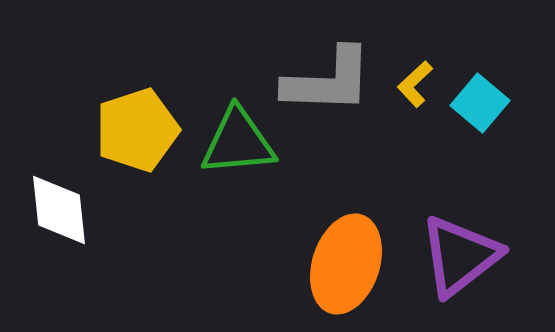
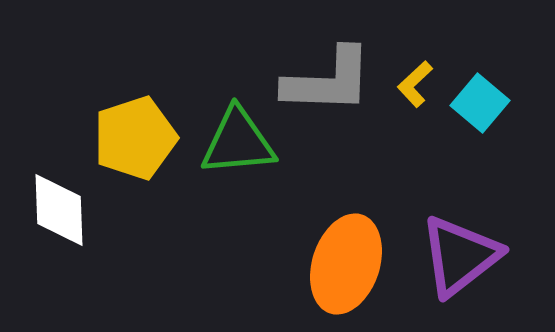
yellow pentagon: moved 2 px left, 8 px down
white diamond: rotated 4 degrees clockwise
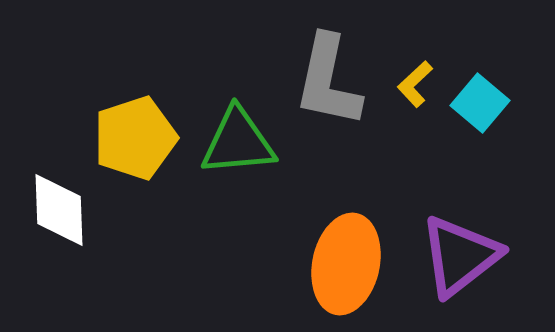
gray L-shape: rotated 100 degrees clockwise
orange ellipse: rotated 6 degrees counterclockwise
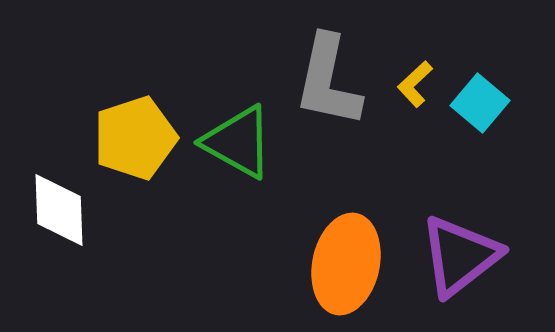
green triangle: rotated 34 degrees clockwise
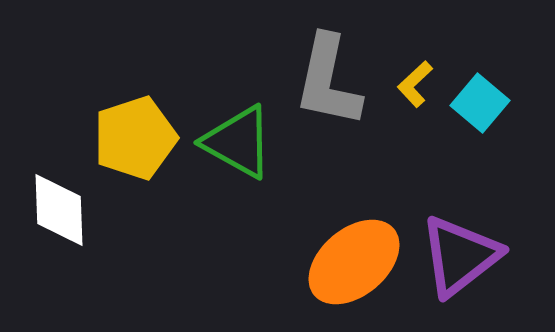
orange ellipse: moved 8 px right, 2 px up; rotated 38 degrees clockwise
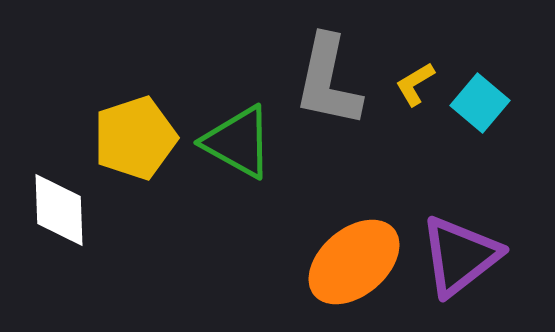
yellow L-shape: rotated 12 degrees clockwise
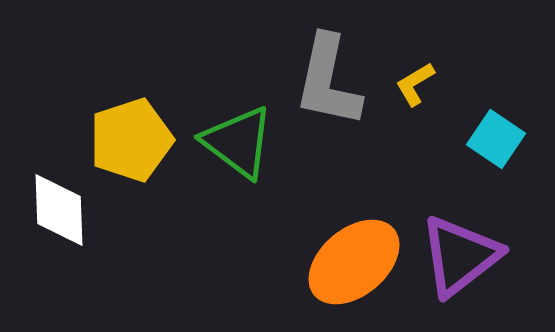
cyan square: moved 16 px right, 36 px down; rotated 6 degrees counterclockwise
yellow pentagon: moved 4 px left, 2 px down
green triangle: rotated 8 degrees clockwise
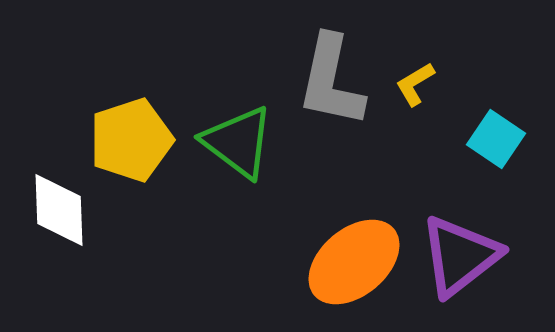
gray L-shape: moved 3 px right
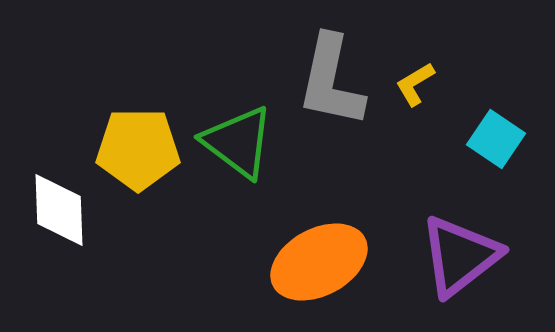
yellow pentagon: moved 7 px right, 9 px down; rotated 18 degrees clockwise
orange ellipse: moved 35 px left; rotated 12 degrees clockwise
